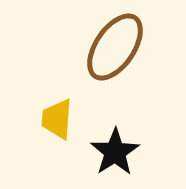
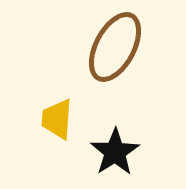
brown ellipse: rotated 6 degrees counterclockwise
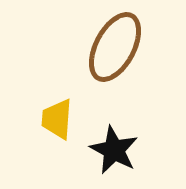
black star: moved 1 px left, 2 px up; rotated 12 degrees counterclockwise
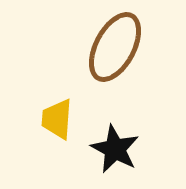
black star: moved 1 px right, 1 px up
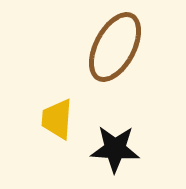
black star: rotated 24 degrees counterclockwise
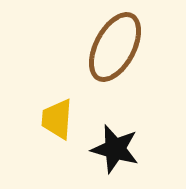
black star: rotated 12 degrees clockwise
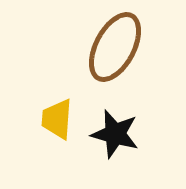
black star: moved 15 px up
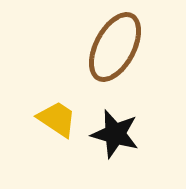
yellow trapezoid: rotated 120 degrees clockwise
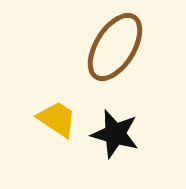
brown ellipse: rotated 4 degrees clockwise
